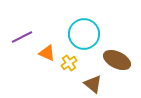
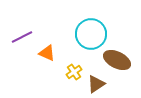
cyan circle: moved 7 px right
yellow cross: moved 5 px right, 9 px down
brown triangle: moved 3 px right; rotated 48 degrees clockwise
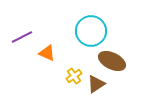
cyan circle: moved 3 px up
brown ellipse: moved 5 px left, 1 px down
yellow cross: moved 4 px down
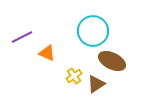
cyan circle: moved 2 px right
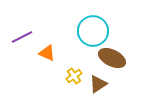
brown ellipse: moved 3 px up
brown triangle: moved 2 px right
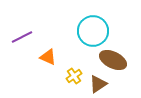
orange triangle: moved 1 px right, 4 px down
brown ellipse: moved 1 px right, 2 px down
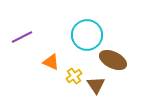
cyan circle: moved 6 px left, 4 px down
orange triangle: moved 3 px right, 5 px down
brown triangle: moved 2 px left, 1 px down; rotated 30 degrees counterclockwise
